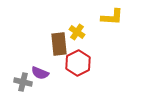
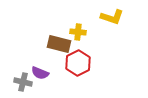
yellow L-shape: rotated 15 degrees clockwise
yellow cross: moved 1 px right; rotated 28 degrees counterclockwise
brown rectangle: rotated 70 degrees counterclockwise
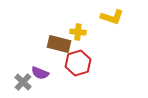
red hexagon: rotated 10 degrees clockwise
gray cross: rotated 30 degrees clockwise
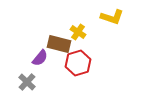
yellow cross: rotated 28 degrees clockwise
purple semicircle: moved 15 px up; rotated 72 degrees counterclockwise
gray cross: moved 4 px right
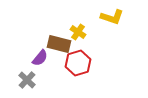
gray cross: moved 2 px up
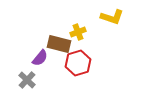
yellow cross: rotated 35 degrees clockwise
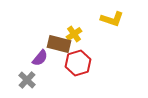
yellow L-shape: moved 2 px down
yellow cross: moved 4 px left, 2 px down; rotated 14 degrees counterclockwise
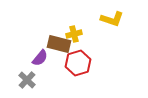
yellow cross: rotated 21 degrees clockwise
